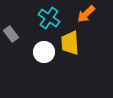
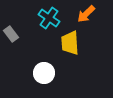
white circle: moved 21 px down
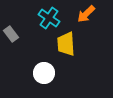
yellow trapezoid: moved 4 px left, 1 px down
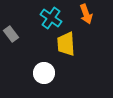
orange arrow: rotated 66 degrees counterclockwise
cyan cross: moved 2 px right
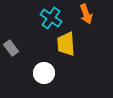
gray rectangle: moved 14 px down
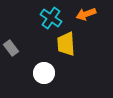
orange arrow: rotated 90 degrees clockwise
